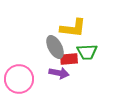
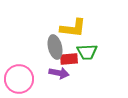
gray ellipse: rotated 15 degrees clockwise
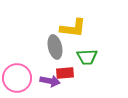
green trapezoid: moved 5 px down
red rectangle: moved 4 px left, 14 px down
purple arrow: moved 9 px left, 8 px down
pink circle: moved 2 px left, 1 px up
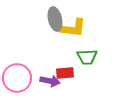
gray ellipse: moved 28 px up
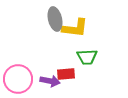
yellow L-shape: moved 2 px right
red rectangle: moved 1 px right, 1 px down
pink circle: moved 1 px right, 1 px down
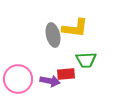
gray ellipse: moved 2 px left, 16 px down
green trapezoid: moved 1 px left, 3 px down
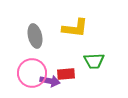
gray ellipse: moved 18 px left, 1 px down
green trapezoid: moved 8 px right, 1 px down
pink circle: moved 14 px right, 6 px up
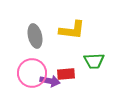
yellow L-shape: moved 3 px left, 2 px down
